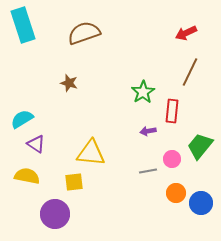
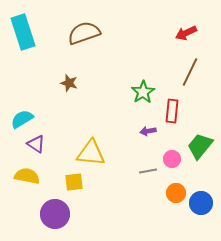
cyan rectangle: moved 7 px down
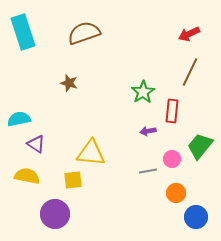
red arrow: moved 3 px right, 1 px down
cyan semicircle: moved 3 px left; rotated 20 degrees clockwise
yellow square: moved 1 px left, 2 px up
blue circle: moved 5 px left, 14 px down
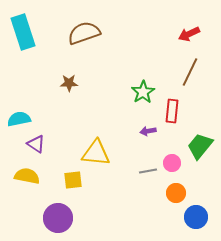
brown star: rotated 18 degrees counterclockwise
yellow triangle: moved 5 px right
pink circle: moved 4 px down
purple circle: moved 3 px right, 4 px down
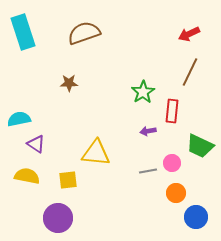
green trapezoid: rotated 104 degrees counterclockwise
yellow square: moved 5 px left
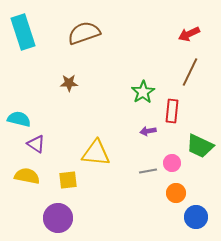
cyan semicircle: rotated 25 degrees clockwise
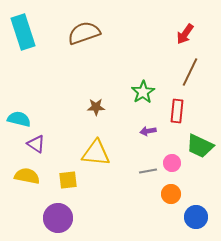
red arrow: moved 4 px left; rotated 30 degrees counterclockwise
brown star: moved 27 px right, 24 px down
red rectangle: moved 5 px right
orange circle: moved 5 px left, 1 px down
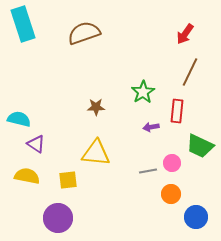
cyan rectangle: moved 8 px up
purple arrow: moved 3 px right, 4 px up
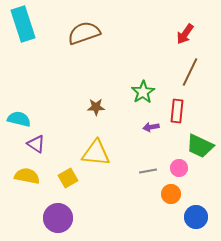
pink circle: moved 7 px right, 5 px down
yellow square: moved 2 px up; rotated 24 degrees counterclockwise
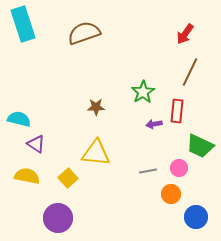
purple arrow: moved 3 px right, 3 px up
yellow square: rotated 12 degrees counterclockwise
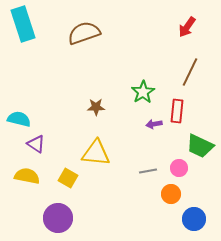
red arrow: moved 2 px right, 7 px up
yellow square: rotated 18 degrees counterclockwise
blue circle: moved 2 px left, 2 px down
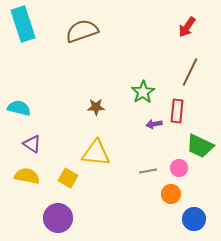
brown semicircle: moved 2 px left, 2 px up
cyan semicircle: moved 11 px up
purple triangle: moved 4 px left
